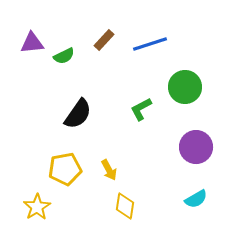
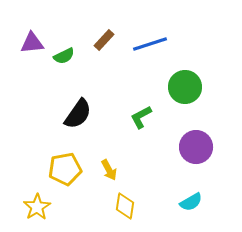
green L-shape: moved 8 px down
cyan semicircle: moved 5 px left, 3 px down
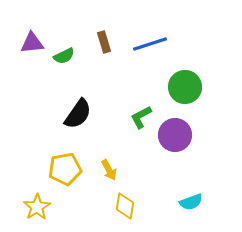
brown rectangle: moved 2 px down; rotated 60 degrees counterclockwise
purple circle: moved 21 px left, 12 px up
cyan semicircle: rotated 10 degrees clockwise
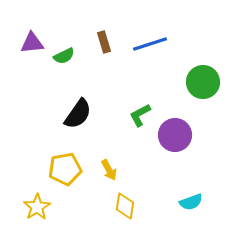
green circle: moved 18 px right, 5 px up
green L-shape: moved 1 px left, 2 px up
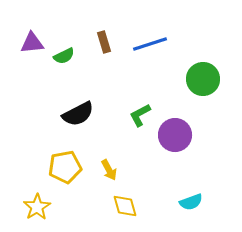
green circle: moved 3 px up
black semicircle: rotated 28 degrees clockwise
yellow pentagon: moved 2 px up
yellow diamond: rotated 24 degrees counterclockwise
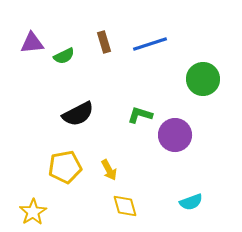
green L-shape: rotated 45 degrees clockwise
yellow star: moved 4 px left, 5 px down
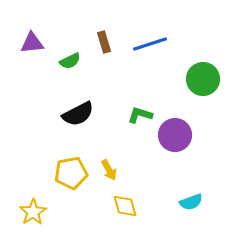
green semicircle: moved 6 px right, 5 px down
yellow pentagon: moved 6 px right, 6 px down
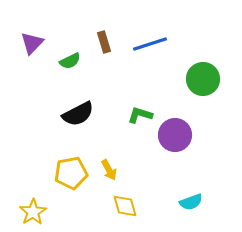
purple triangle: rotated 40 degrees counterclockwise
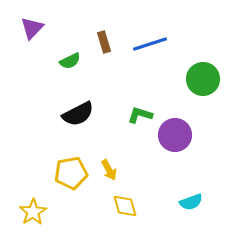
purple triangle: moved 15 px up
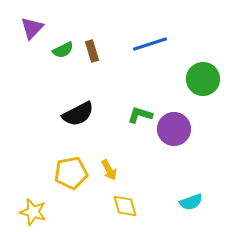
brown rectangle: moved 12 px left, 9 px down
green semicircle: moved 7 px left, 11 px up
purple circle: moved 1 px left, 6 px up
yellow star: rotated 24 degrees counterclockwise
